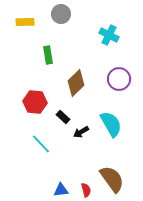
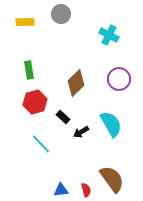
green rectangle: moved 19 px left, 15 px down
red hexagon: rotated 20 degrees counterclockwise
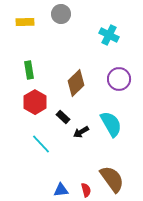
red hexagon: rotated 15 degrees counterclockwise
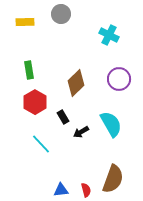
black rectangle: rotated 16 degrees clockwise
brown semicircle: moved 1 px right; rotated 56 degrees clockwise
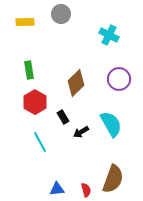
cyan line: moved 1 px left, 2 px up; rotated 15 degrees clockwise
blue triangle: moved 4 px left, 1 px up
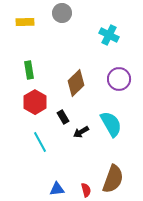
gray circle: moved 1 px right, 1 px up
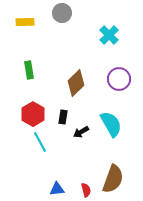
cyan cross: rotated 18 degrees clockwise
red hexagon: moved 2 px left, 12 px down
black rectangle: rotated 40 degrees clockwise
